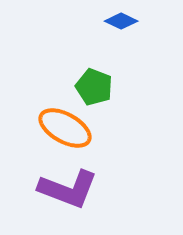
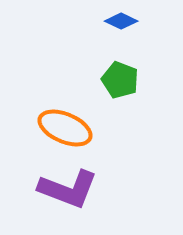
green pentagon: moved 26 px right, 7 px up
orange ellipse: rotated 6 degrees counterclockwise
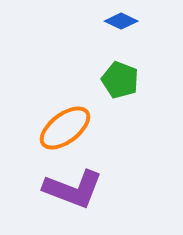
orange ellipse: rotated 60 degrees counterclockwise
purple L-shape: moved 5 px right
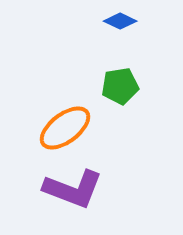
blue diamond: moved 1 px left
green pentagon: moved 6 px down; rotated 30 degrees counterclockwise
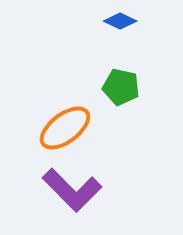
green pentagon: moved 1 px right, 1 px down; rotated 21 degrees clockwise
purple L-shape: moved 1 px left, 1 px down; rotated 24 degrees clockwise
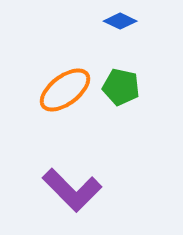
orange ellipse: moved 38 px up
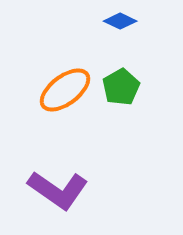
green pentagon: rotated 30 degrees clockwise
purple L-shape: moved 14 px left; rotated 10 degrees counterclockwise
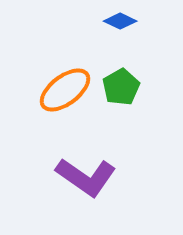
purple L-shape: moved 28 px right, 13 px up
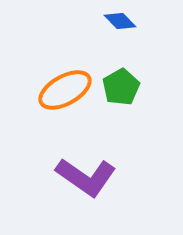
blue diamond: rotated 20 degrees clockwise
orange ellipse: rotated 8 degrees clockwise
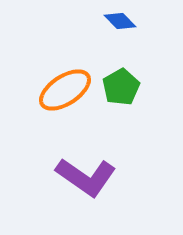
orange ellipse: rotated 4 degrees counterclockwise
